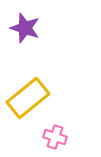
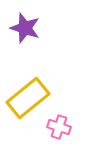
pink cross: moved 4 px right, 10 px up
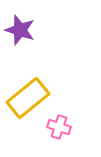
purple star: moved 5 px left, 2 px down
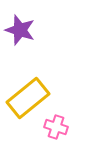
pink cross: moved 3 px left
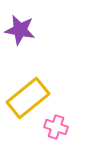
purple star: rotated 8 degrees counterclockwise
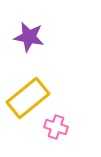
purple star: moved 9 px right, 7 px down
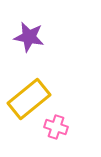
yellow rectangle: moved 1 px right, 1 px down
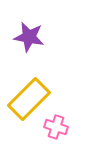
yellow rectangle: rotated 6 degrees counterclockwise
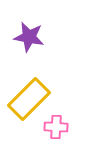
pink cross: rotated 15 degrees counterclockwise
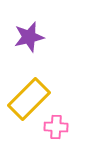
purple star: rotated 24 degrees counterclockwise
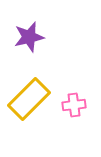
pink cross: moved 18 px right, 22 px up; rotated 10 degrees counterclockwise
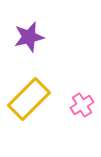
pink cross: moved 8 px right; rotated 25 degrees counterclockwise
